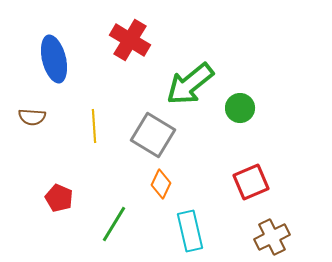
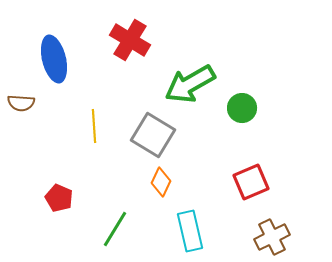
green arrow: rotated 9 degrees clockwise
green circle: moved 2 px right
brown semicircle: moved 11 px left, 14 px up
orange diamond: moved 2 px up
green line: moved 1 px right, 5 px down
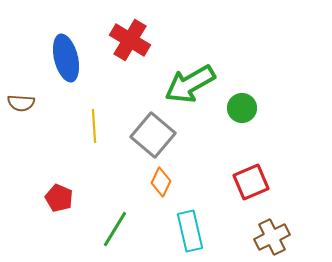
blue ellipse: moved 12 px right, 1 px up
gray square: rotated 9 degrees clockwise
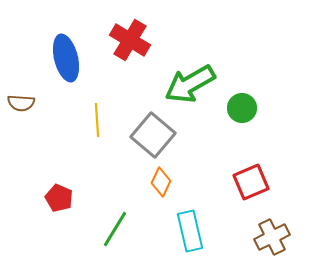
yellow line: moved 3 px right, 6 px up
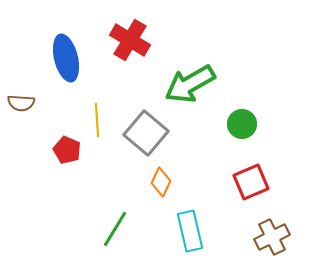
green circle: moved 16 px down
gray square: moved 7 px left, 2 px up
red pentagon: moved 8 px right, 48 px up
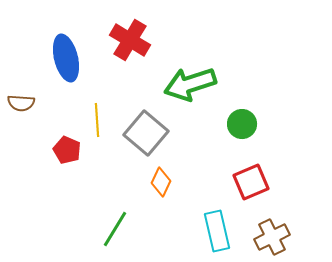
green arrow: rotated 12 degrees clockwise
cyan rectangle: moved 27 px right
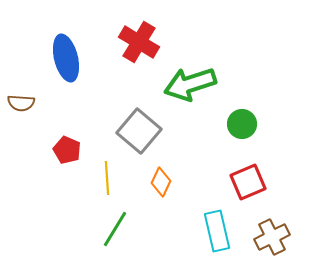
red cross: moved 9 px right, 2 px down
yellow line: moved 10 px right, 58 px down
gray square: moved 7 px left, 2 px up
red square: moved 3 px left
